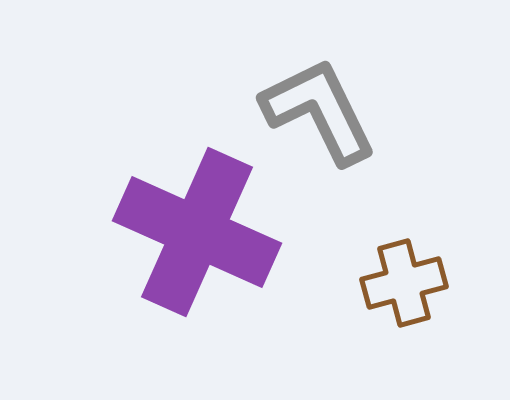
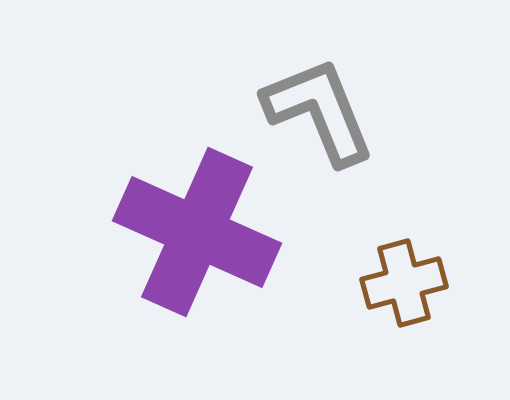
gray L-shape: rotated 4 degrees clockwise
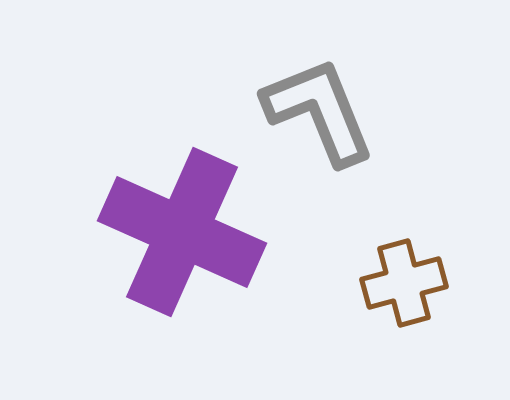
purple cross: moved 15 px left
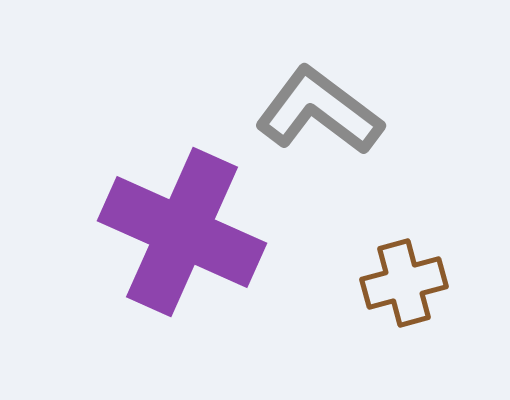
gray L-shape: rotated 31 degrees counterclockwise
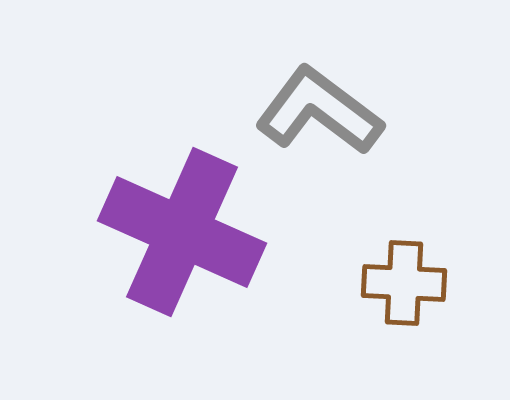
brown cross: rotated 18 degrees clockwise
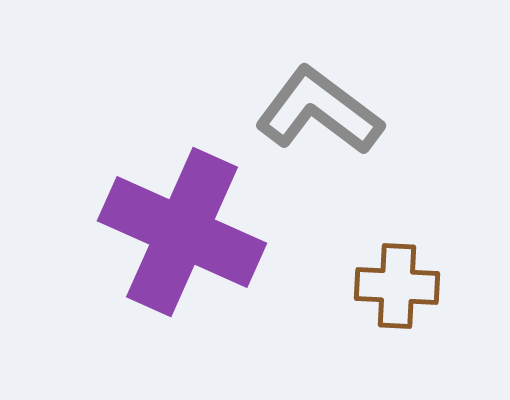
brown cross: moved 7 px left, 3 px down
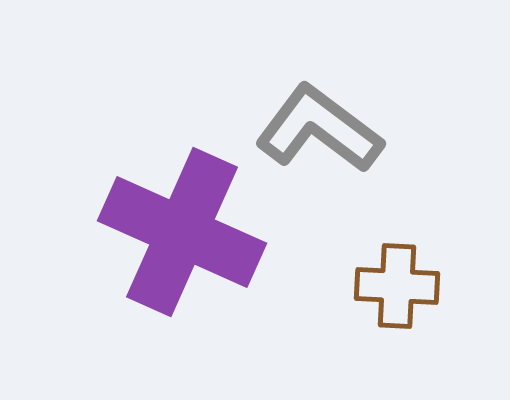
gray L-shape: moved 18 px down
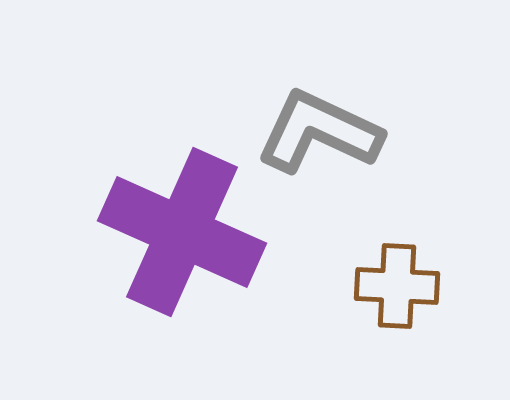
gray L-shape: moved 3 px down; rotated 12 degrees counterclockwise
